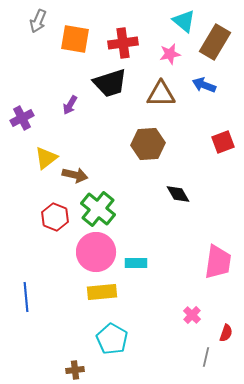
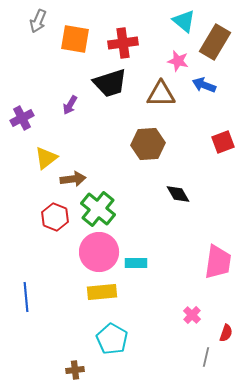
pink star: moved 8 px right, 7 px down; rotated 25 degrees clockwise
brown arrow: moved 2 px left, 4 px down; rotated 20 degrees counterclockwise
pink circle: moved 3 px right
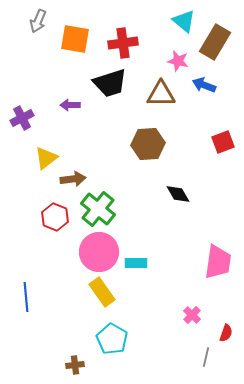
purple arrow: rotated 60 degrees clockwise
yellow rectangle: rotated 60 degrees clockwise
brown cross: moved 5 px up
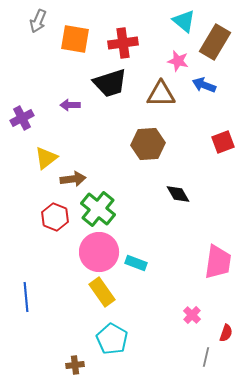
cyan rectangle: rotated 20 degrees clockwise
